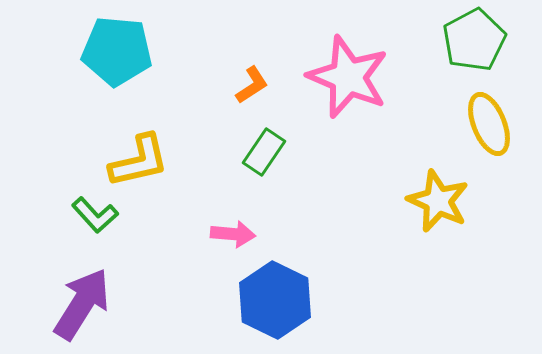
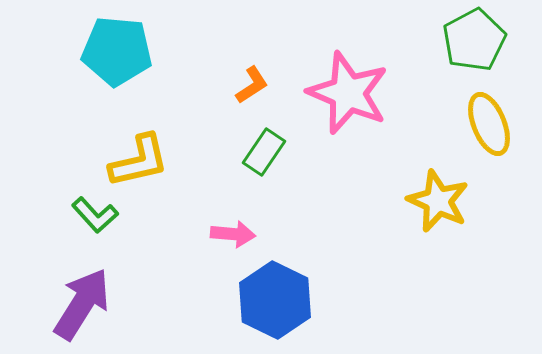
pink star: moved 16 px down
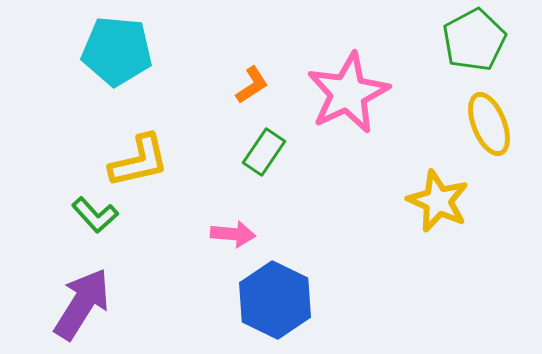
pink star: rotated 24 degrees clockwise
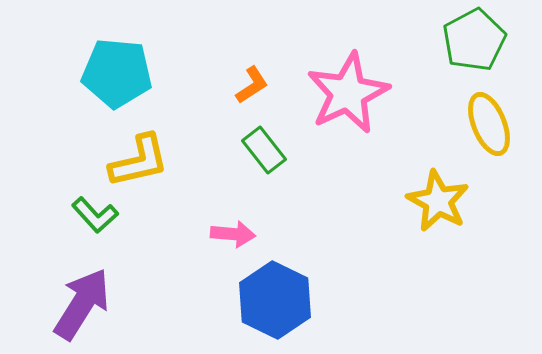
cyan pentagon: moved 22 px down
green rectangle: moved 2 px up; rotated 72 degrees counterclockwise
yellow star: rotated 4 degrees clockwise
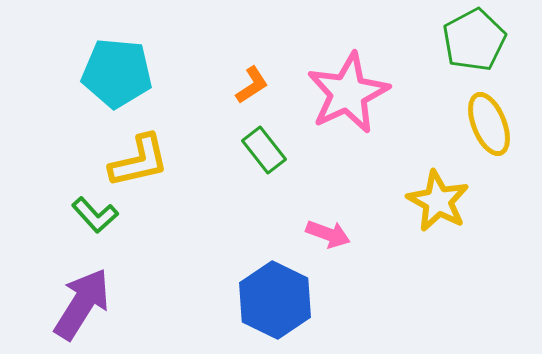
pink arrow: moved 95 px right; rotated 15 degrees clockwise
